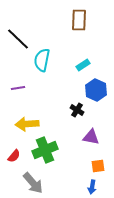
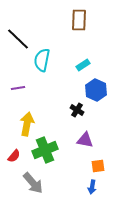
yellow arrow: rotated 105 degrees clockwise
purple triangle: moved 6 px left, 3 px down
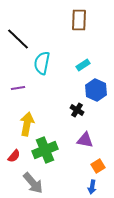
cyan semicircle: moved 3 px down
orange square: rotated 24 degrees counterclockwise
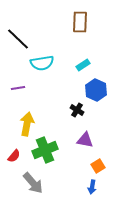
brown rectangle: moved 1 px right, 2 px down
cyan semicircle: rotated 110 degrees counterclockwise
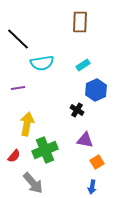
blue hexagon: rotated 10 degrees clockwise
orange square: moved 1 px left, 4 px up
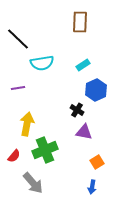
purple triangle: moved 1 px left, 8 px up
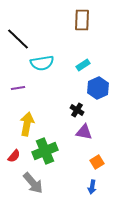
brown rectangle: moved 2 px right, 2 px up
blue hexagon: moved 2 px right, 2 px up
green cross: moved 1 px down
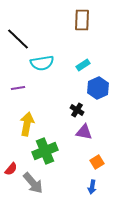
red semicircle: moved 3 px left, 13 px down
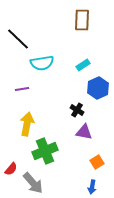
purple line: moved 4 px right, 1 px down
